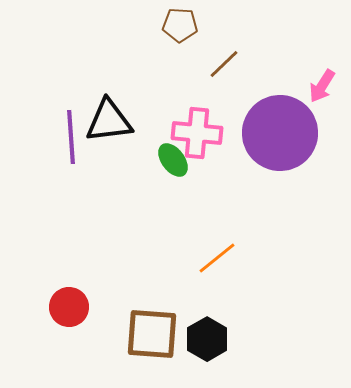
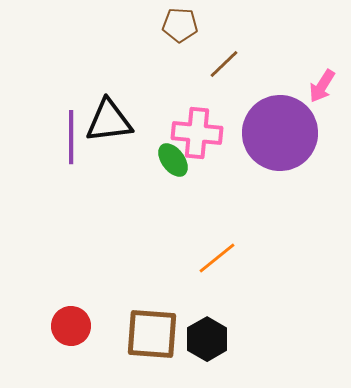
purple line: rotated 4 degrees clockwise
red circle: moved 2 px right, 19 px down
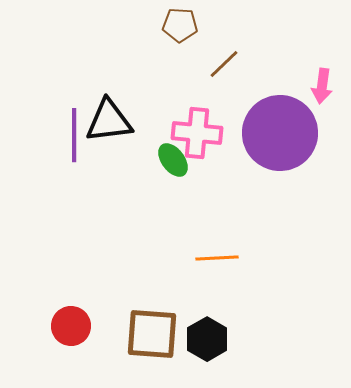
pink arrow: rotated 24 degrees counterclockwise
purple line: moved 3 px right, 2 px up
orange line: rotated 36 degrees clockwise
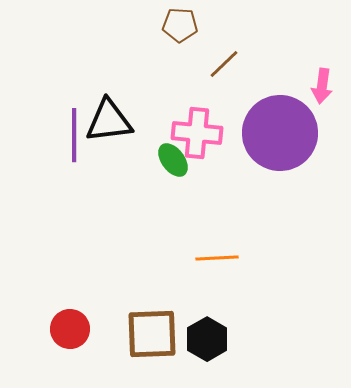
red circle: moved 1 px left, 3 px down
brown square: rotated 6 degrees counterclockwise
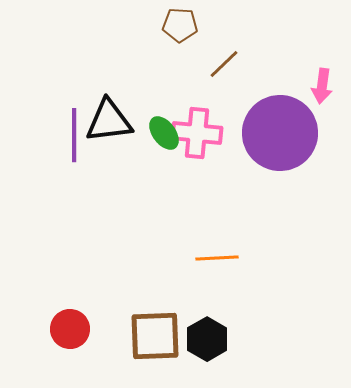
green ellipse: moved 9 px left, 27 px up
brown square: moved 3 px right, 2 px down
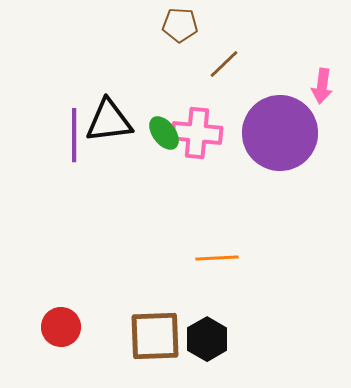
red circle: moved 9 px left, 2 px up
